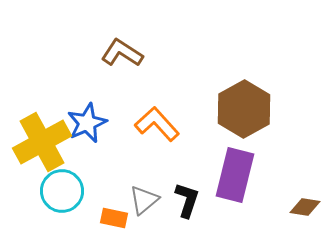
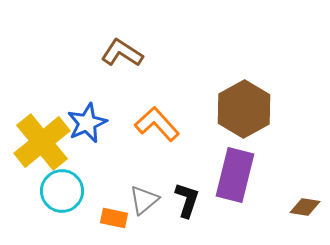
yellow cross: rotated 10 degrees counterclockwise
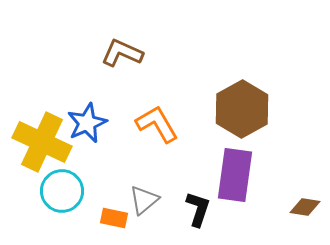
brown L-shape: rotated 9 degrees counterclockwise
brown hexagon: moved 2 px left
orange L-shape: rotated 12 degrees clockwise
yellow cross: rotated 26 degrees counterclockwise
purple rectangle: rotated 6 degrees counterclockwise
black L-shape: moved 11 px right, 9 px down
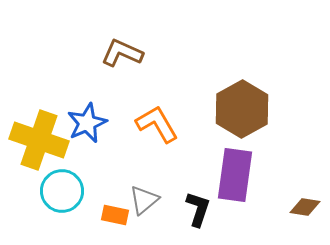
yellow cross: moved 3 px left, 2 px up; rotated 6 degrees counterclockwise
orange rectangle: moved 1 px right, 3 px up
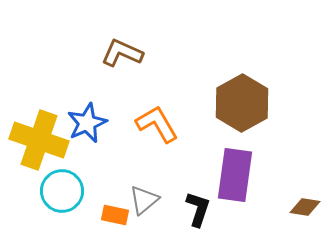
brown hexagon: moved 6 px up
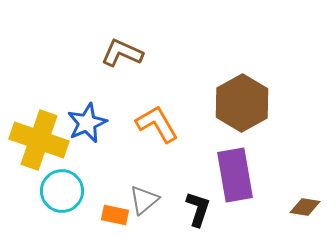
purple rectangle: rotated 18 degrees counterclockwise
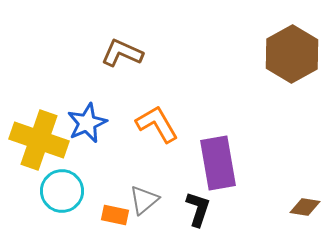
brown hexagon: moved 50 px right, 49 px up
purple rectangle: moved 17 px left, 12 px up
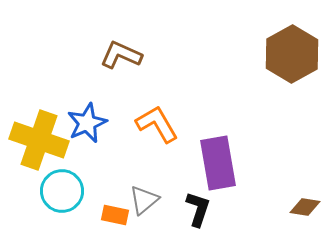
brown L-shape: moved 1 px left, 2 px down
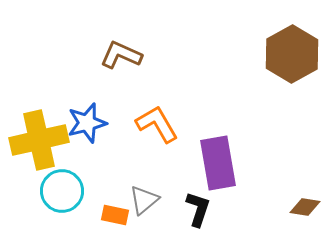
blue star: rotated 9 degrees clockwise
yellow cross: rotated 32 degrees counterclockwise
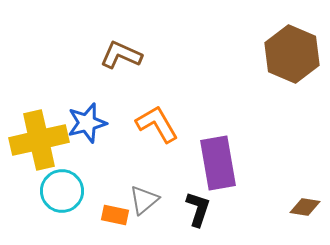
brown hexagon: rotated 8 degrees counterclockwise
